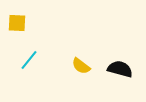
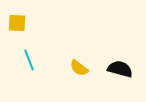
cyan line: rotated 60 degrees counterclockwise
yellow semicircle: moved 2 px left, 2 px down
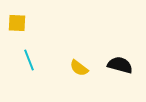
black semicircle: moved 4 px up
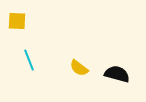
yellow square: moved 2 px up
black semicircle: moved 3 px left, 9 px down
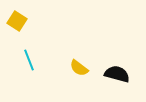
yellow square: rotated 30 degrees clockwise
